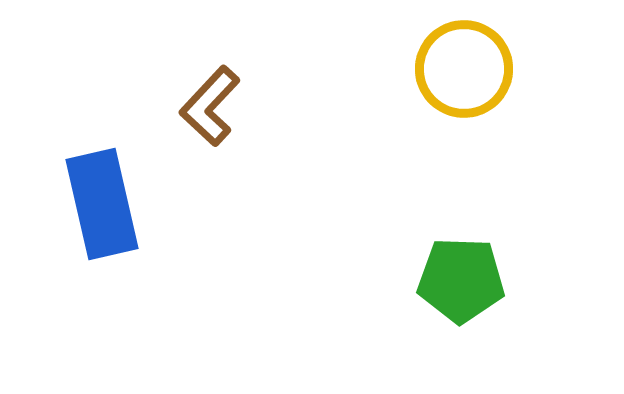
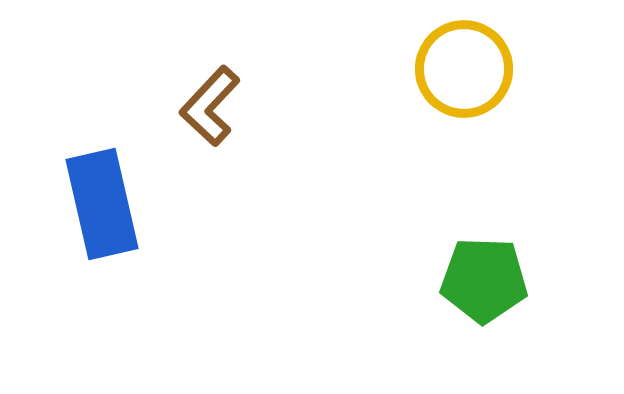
green pentagon: moved 23 px right
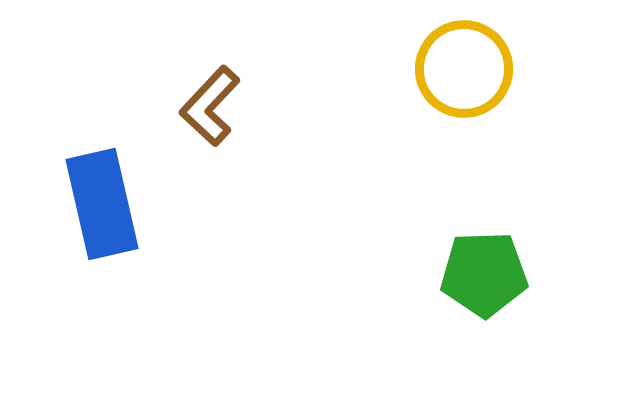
green pentagon: moved 6 px up; rotated 4 degrees counterclockwise
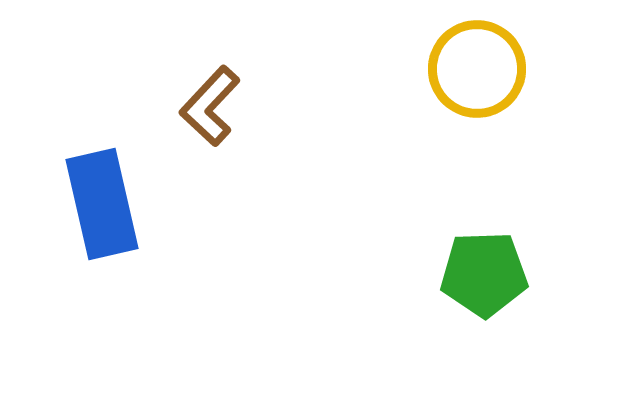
yellow circle: moved 13 px right
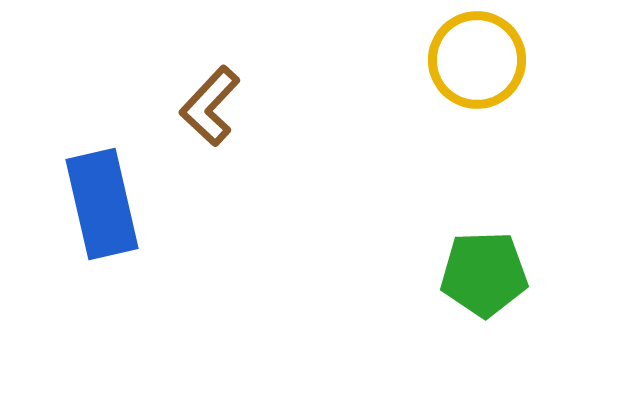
yellow circle: moved 9 px up
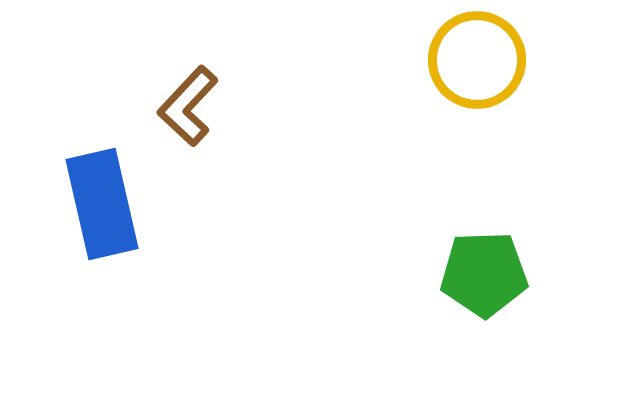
brown L-shape: moved 22 px left
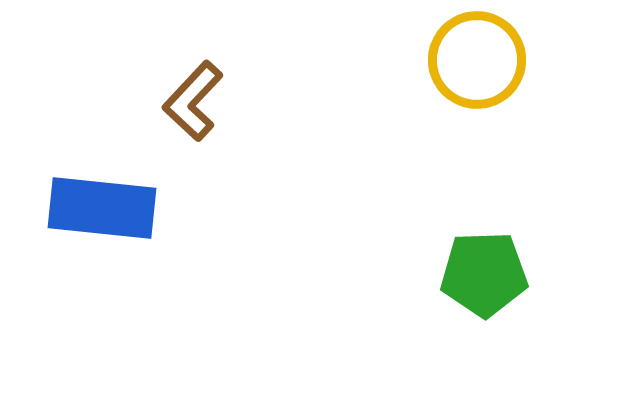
brown L-shape: moved 5 px right, 5 px up
blue rectangle: moved 4 px down; rotated 71 degrees counterclockwise
